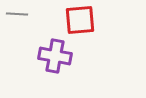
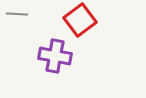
red square: rotated 32 degrees counterclockwise
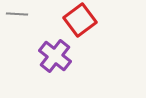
purple cross: rotated 28 degrees clockwise
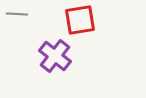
red square: rotated 28 degrees clockwise
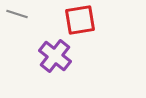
gray line: rotated 15 degrees clockwise
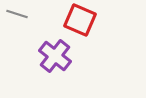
red square: rotated 32 degrees clockwise
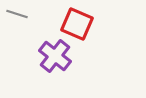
red square: moved 3 px left, 4 px down
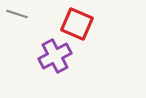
purple cross: rotated 24 degrees clockwise
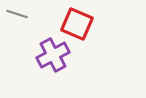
purple cross: moved 2 px left, 1 px up
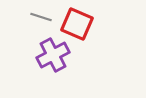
gray line: moved 24 px right, 3 px down
